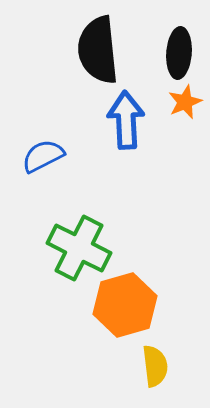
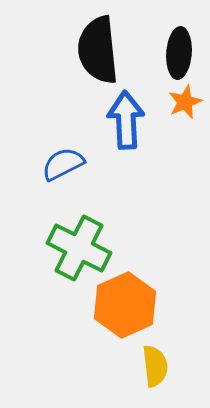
blue semicircle: moved 20 px right, 8 px down
orange hexagon: rotated 8 degrees counterclockwise
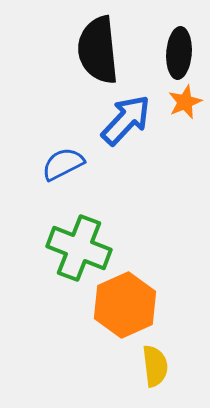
blue arrow: rotated 46 degrees clockwise
green cross: rotated 6 degrees counterclockwise
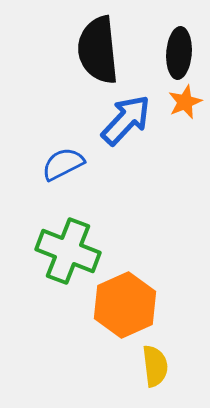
green cross: moved 11 px left, 3 px down
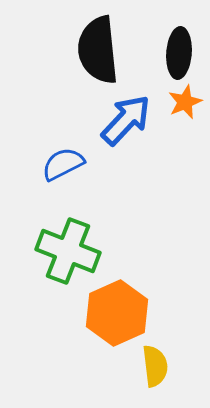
orange hexagon: moved 8 px left, 8 px down
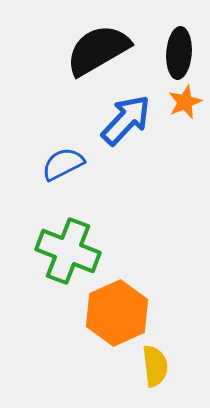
black semicircle: rotated 66 degrees clockwise
